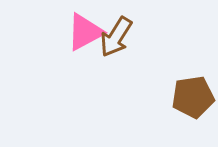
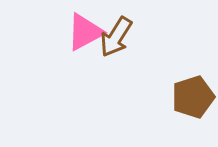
brown pentagon: rotated 9 degrees counterclockwise
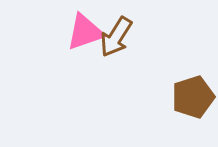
pink triangle: rotated 9 degrees clockwise
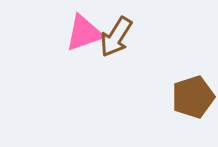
pink triangle: moved 1 px left, 1 px down
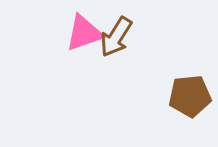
brown pentagon: moved 3 px left, 1 px up; rotated 12 degrees clockwise
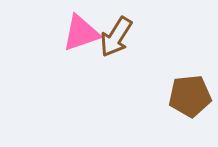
pink triangle: moved 3 px left
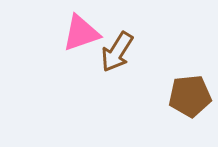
brown arrow: moved 1 px right, 15 px down
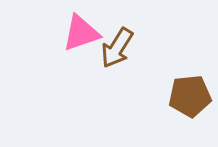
brown arrow: moved 4 px up
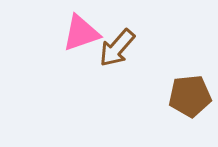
brown arrow: rotated 9 degrees clockwise
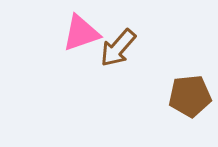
brown arrow: moved 1 px right
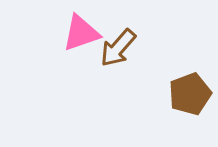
brown pentagon: moved 2 px up; rotated 15 degrees counterclockwise
